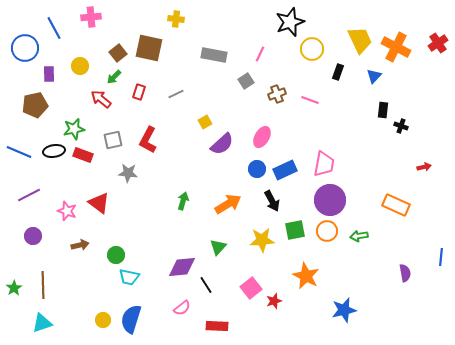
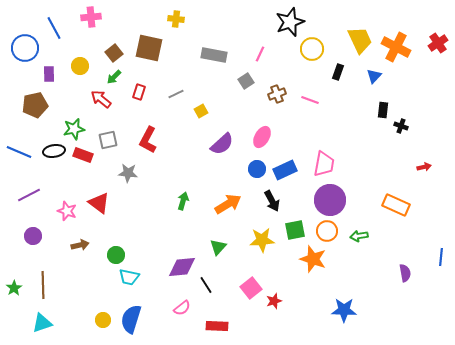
brown square at (118, 53): moved 4 px left
yellow square at (205, 122): moved 4 px left, 11 px up
gray square at (113, 140): moved 5 px left
orange star at (306, 276): moved 7 px right, 17 px up; rotated 8 degrees counterclockwise
blue star at (344, 310): rotated 15 degrees clockwise
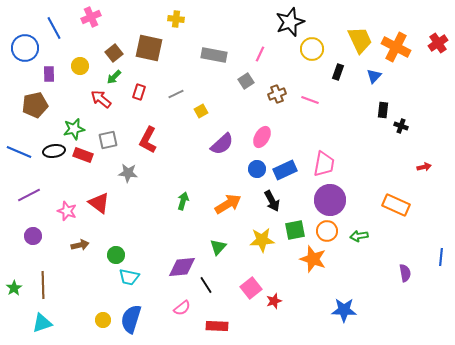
pink cross at (91, 17): rotated 18 degrees counterclockwise
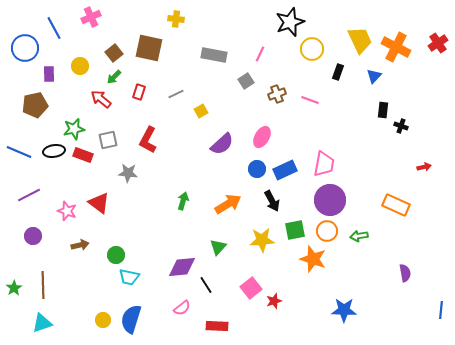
blue line at (441, 257): moved 53 px down
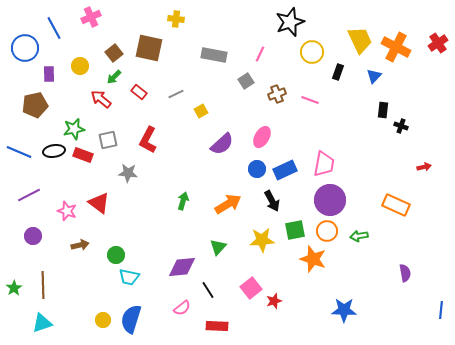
yellow circle at (312, 49): moved 3 px down
red rectangle at (139, 92): rotated 70 degrees counterclockwise
black line at (206, 285): moved 2 px right, 5 px down
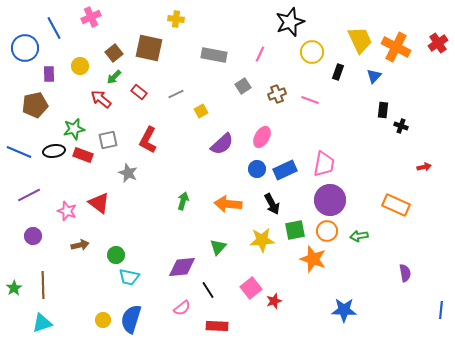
gray square at (246, 81): moved 3 px left, 5 px down
gray star at (128, 173): rotated 18 degrees clockwise
black arrow at (272, 201): moved 3 px down
orange arrow at (228, 204): rotated 144 degrees counterclockwise
